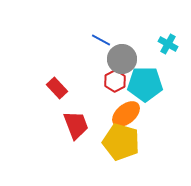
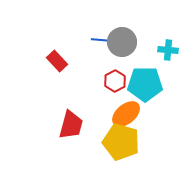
blue line: rotated 24 degrees counterclockwise
cyan cross: moved 6 px down; rotated 24 degrees counterclockwise
gray circle: moved 17 px up
red rectangle: moved 27 px up
red trapezoid: moved 5 px left; rotated 36 degrees clockwise
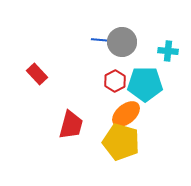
cyan cross: moved 1 px down
red rectangle: moved 20 px left, 13 px down
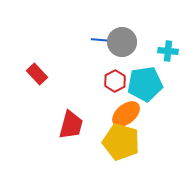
cyan pentagon: rotated 8 degrees counterclockwise
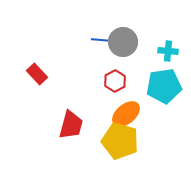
gray circle: moved 1 px right
cyan pentagon: moved 19 px right, 2 px down
yellow pentagon: moved 1 px left, 1 px up
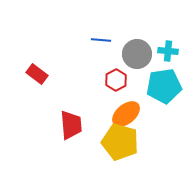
gray circle: moved 14 px right, 12 px down
red rectangle: rotated 10 degrees counterclockwise
red hexagon: moved 1 px right, 1 px up
red trapezoid: rotated 20 degrees counterclockwise
yellow pentagon: moved 1 px down
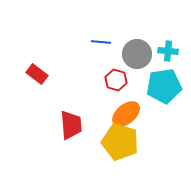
blue line: moved 2 px down
red hexagon: rotated 15 degrees counterclockwise
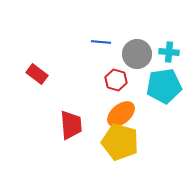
cyan cross: moved 1 px right, 1 px down
orange ellipse: moved 5 px left
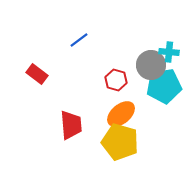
blue line: moved 22 px left, 2 px up; rotated 42 degrees counterclockwise
gray circle: moved 14 px right, 11 px down
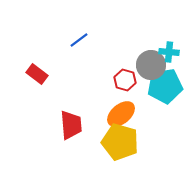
red hexagon: moved 9 px right
cyan pentagon: moved 1 px right
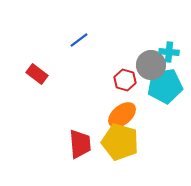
orange ellipse: moved 1 px right, 1 px down
red trapezoid: moved 9 px right, 19 px down
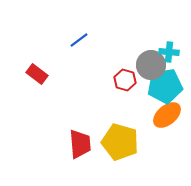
orange ellipse: moved 45 px right
